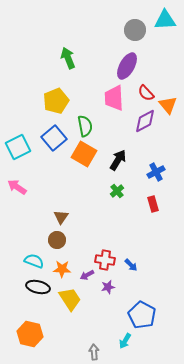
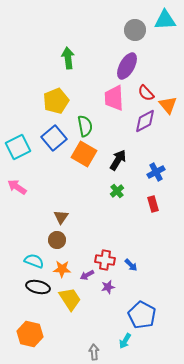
green arrow: rotated 15 degrees clockwise
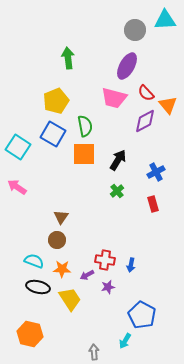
pink trapezoid: rotated 72 degrees counterclockwise
blue square: moved 1 px left, 4 px up; rotated 20 degrees counterclockwise
cyan square: rotated 30 degrees counterclockwise
orange square: rotated 30 degrees counterclockwise
blue arrow: rotated 56 degrees clockwise
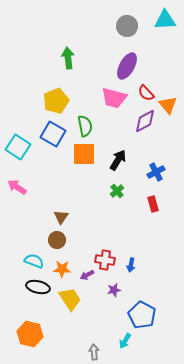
gray circle: moved 8 px left, 4 px up
purple star: moved 6 px right, 3 px down
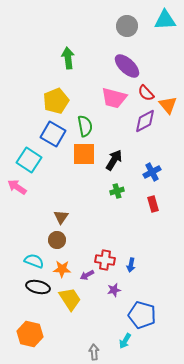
purple ellipse: rotated 76 degrees counterclockwise
cyan square: moved 11 px right, 13 px down
black arrow: moved 4 px left
blue cross: moved 4 px left
green cross: rotated 24 degrees clockwise
blue pentagon: rotated 12 degrees counterclockwise
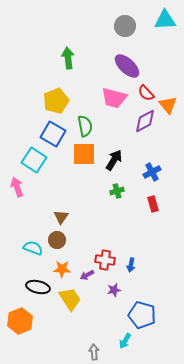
gray circle: moved 2 px left
cyan square: moved 5 px right
pink arrow: rotated 36 degrees clockwise
cyan semicircle: moved 1 px left, 13 px up
orange hexagon: moved 10 px left, 13 px up; rotated 25 degrees clockwise
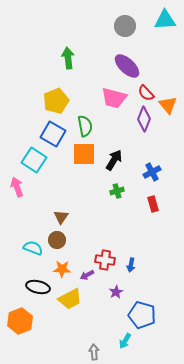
purple diamond: moved 1 px left, 2 px up; rotated 40 degrees counterclockwise
purple star: moved 2 px right, 2 px down; rotated 16 degrees counterclockwise
yellow trapezoid: rotated 95 degrees clockwise
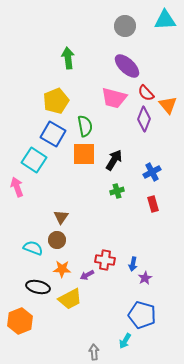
blue arrow: moved 2 px right, 1 px up
purple star: moved 29 px right, 14 px up
